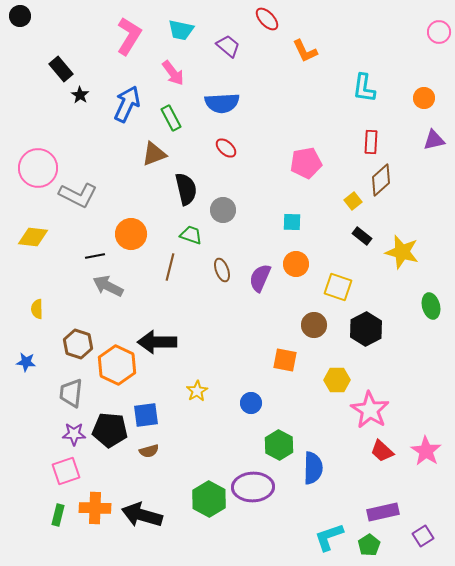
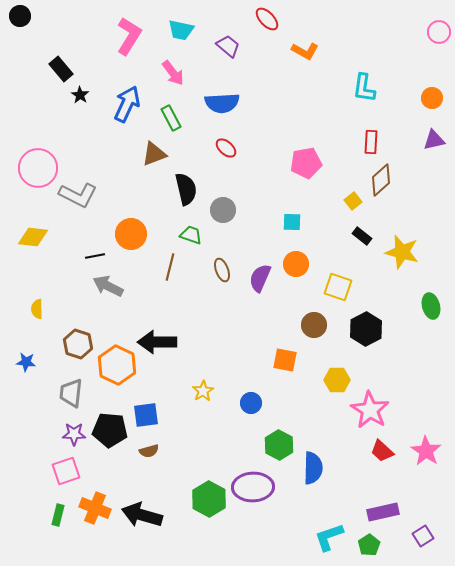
orange L-shape at (305, 51): rotated 36 degrees counterclockwise
orange circle at (424, 98): moved 8 px right
yellow star at (197, 391): moved 6 px right
orange cross at (95, 508): rotated 20 degrees clockwise
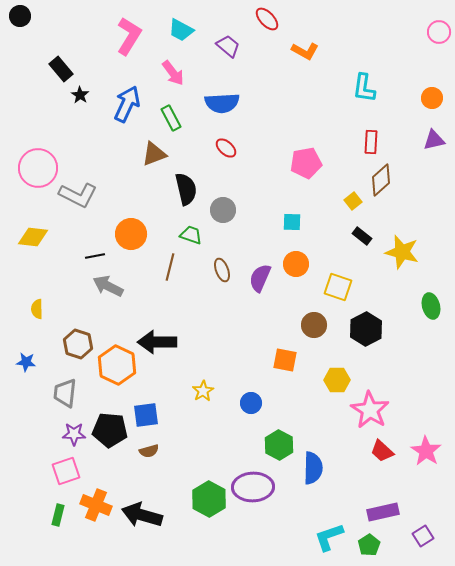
cyan trapezoid at (181, 30): rotated 16 degrees clockwise
gray trapezoid at (71, 393): moved 6 px left
orange cross at (95, 508): moved 1 px right, 3 px up
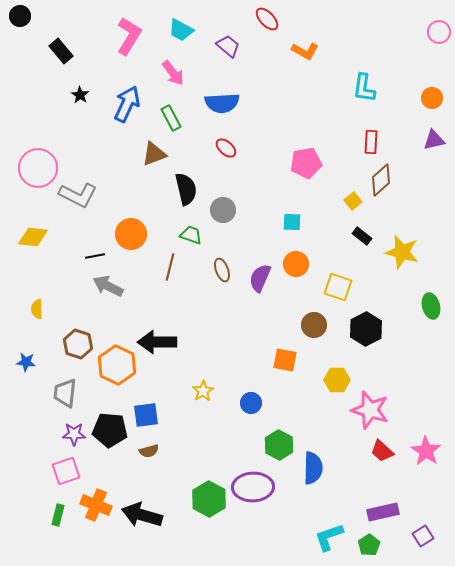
black rectangle at (61, 69): moved 18 px up
pink star at (370, 410): rotated 15 degrees counterclockwise
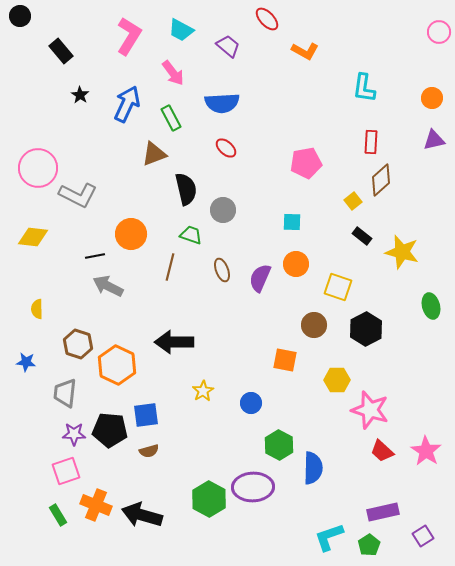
black arrow at (157, 342): moved 17 px right
green rectangle at (58, 515): rotated 45 degrees counterclockwise
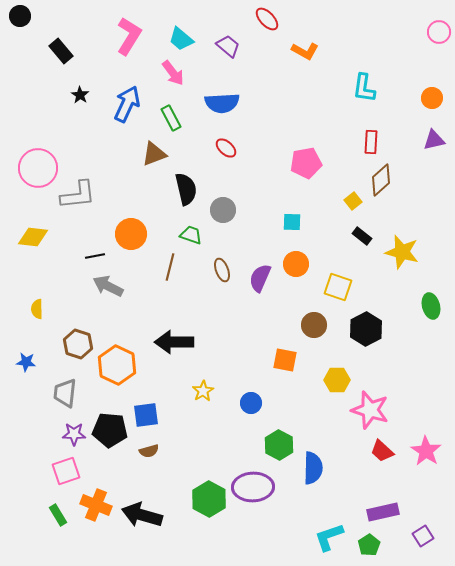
cyan trapezoid at (181, 30): moved 9 px down; rotated 12 degrees clockwise
gray L-shape at (78, 195): rotated 33 degrees counterclockwise
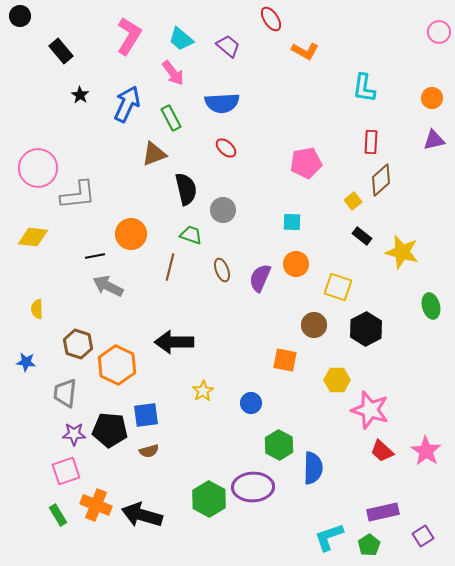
red ellipse at (267, 19): moved 4 px right; rotated 10 degrees clockwise
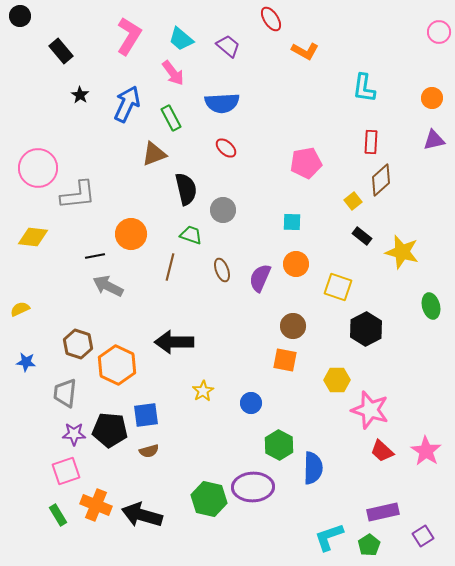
yellow semicircle at (37, 309): moved 17 px left; rotated 66 degrees clockwise
brown circle at (314, 325): moved 21 px left, 1 px down
green hexagon at (209, 499): rotated 16 degrees counterclockwise
